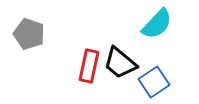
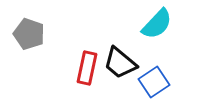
red rectangle: moved 2 px left, 2 px down
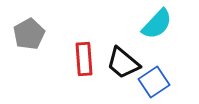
gray pentagon: rotated 24 degrees clockwise
black trapezoid: moved 3 px right
red rectangle: moved 3 px left, 9 px up; rotated 16 degrees counterclockwise
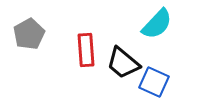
red rectangle: moved 2 px right, 9 px up
blue square: rotated 32 degrees counterclockwise
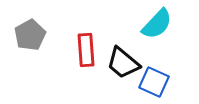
gray pentagon: moved 1 px right, 1 px down
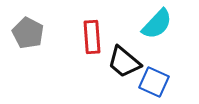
gray pentagon: moved 2 px left, 2 px up; rotated 16 degrees counterclockwise
red rectangle: moved 6 px right, 13 px up
black trapezoid: moved 1 px right, 1 px up
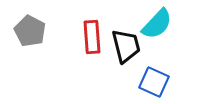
gray pentagon: moved 2 px right, 2 px up
black trapezoid: moved 2 px right, 16 px up; rotated 144 degrees counterclockwise
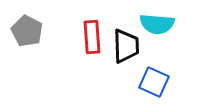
cyan semicircle: rotated 52 degrees clockwise
gray pentagon: moved 3 px left
black trapezoid: rotated 12 degrees clockwise
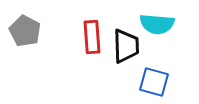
gray pentagon: moved 2 px left
blue square: rotated 8 degrees counterclockwise
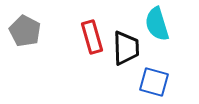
cyan semicircle: rotated 68 degrees clockwise
red rectangle: rotated 12 degrees counterclockwise
black trapezoid: moved 2 px down
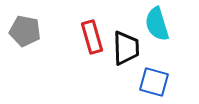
gray pentagon: rotated 16 degrees counterclockwise
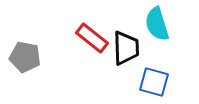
gray pentagon: moved 26 px down
red rectangle: moved 1 px down; rotated 36 degrees counterclockwise
